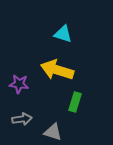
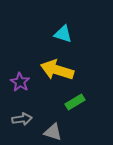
purple star: moved 1 px right, 2 px up; rotated 24 degrees clockwise
green rectangle: rotated 42 degrees clockwise
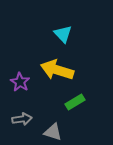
cyan triangle: rotated 30 degrees clockwise
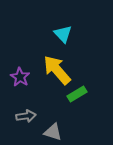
yellow arrow: rotated 32 degrees clockwise
purple star: moved 5 px up
green rectangle: moved 2 px right, 8 px up
gray arrow: moved 4 px right, 3 px up
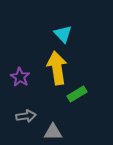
yellow arrow: moved 2 px up; rotated 32 degrees clockwise
gray triangle: rotated 18 degrees counterclockwise
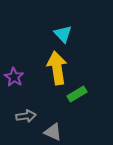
purple star: moved 6 px left
gray triangle: rotated 24 degrees clockwise
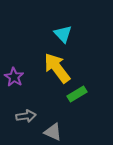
yellow arrow: rotated 28 degrees counterclockwise
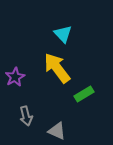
purple star: moved 1 px right; rotated 12 degrees clockwise
green rectangle: moved 7 px right
gray arrow: rotated 84 degrees clockwise
gray triangle: moved 4 px right, 1 px up
